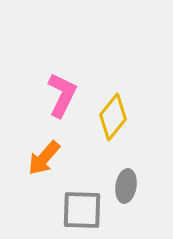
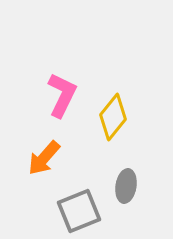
gray square: moved 3 px left, 1 px down; rotated 24 degrees counterclockwise
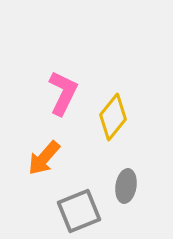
pink L-shape: moved 1 px right, 2 px up
